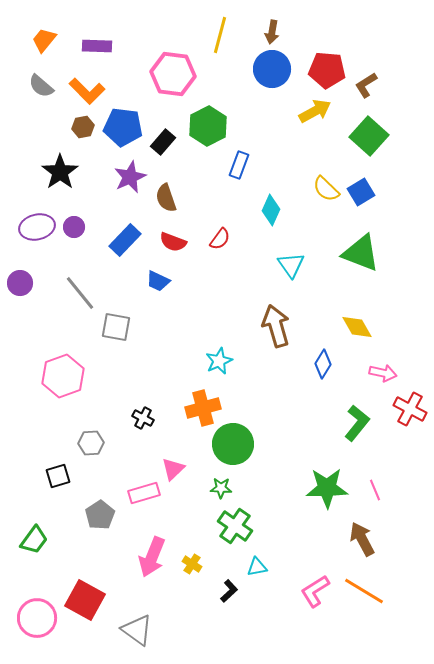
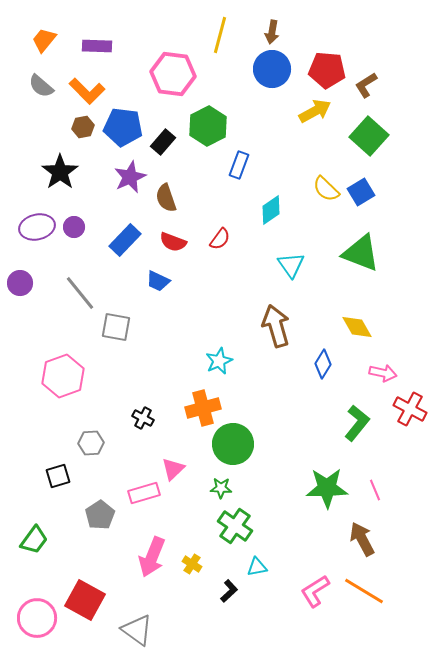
cyan diamond at (271, 210): rotated 32 degrees clockwise
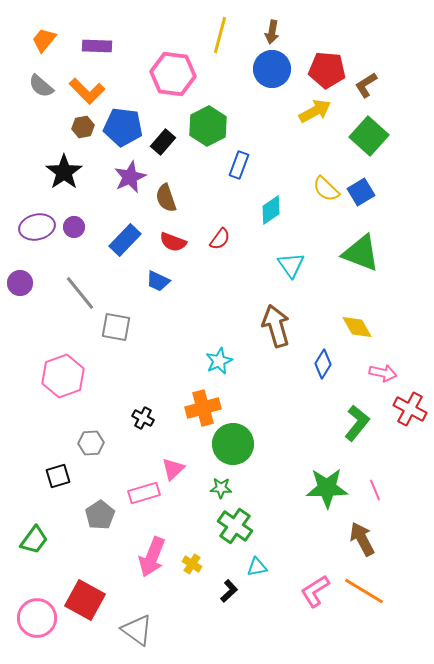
black star at (60, 172): moved 4 px right
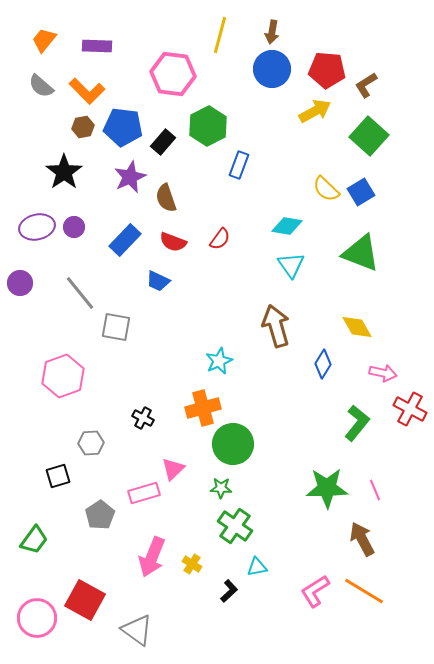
cyan diamond at (271, 210): moved 16 px right, 16 px down; rotated 44 degrees clockwise
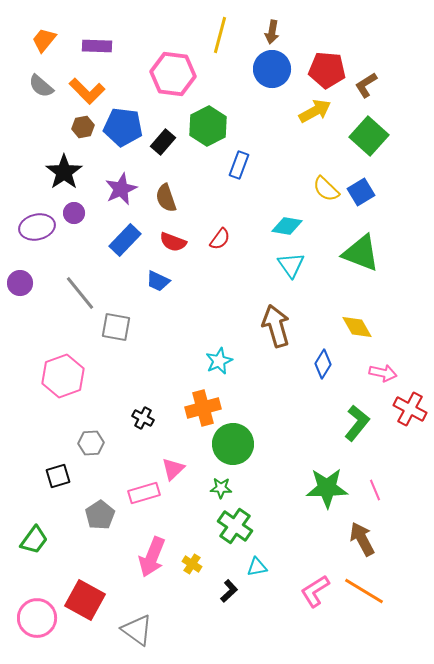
purple star at (130, 177): moved 9 px left, 12 px down
purple circle at (74, 227): moved 14 px up
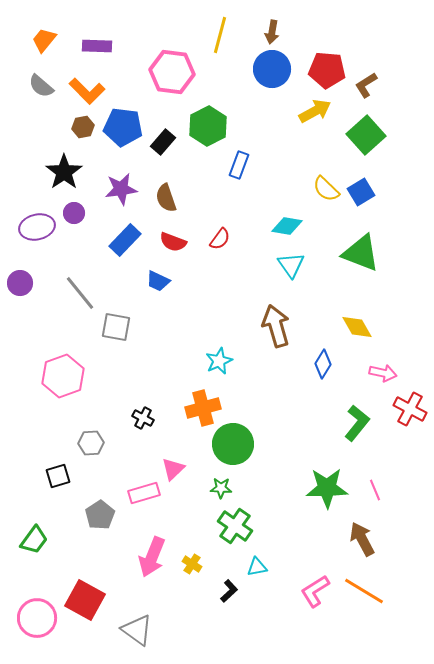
pink hexagon at (173, 74): moved 1 px left, 2 px up
green square at (369, 136): moved 3 px left, 1 px up; rotated 6 degrees clockwise
purple star at (121, 189): rotated 16 degrees clockwise
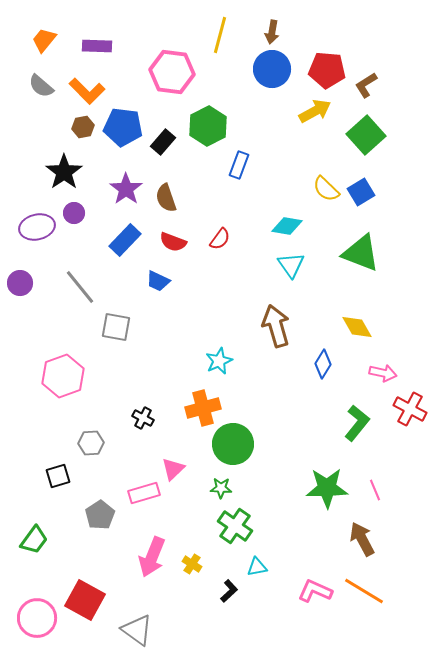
purple star at (121, 189): moved 5 px right; rotated 28 degrees counterclockwise
gray line at (80, 293): moved 6 px up
pink L-shape at (315, 591): rotated 56 degrees clockwise
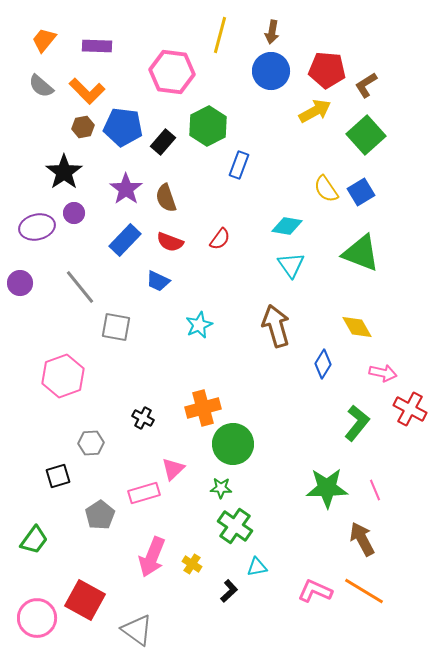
blue circle at (272, 69): moved 1 px left, 2 px down
yellow semicircle at (326, 189): rotated 12 degrees clockwise
red semicircle at (173, 242): moved 3 px left
cyan star at (219, 361): moved 20 px left, 36 px up
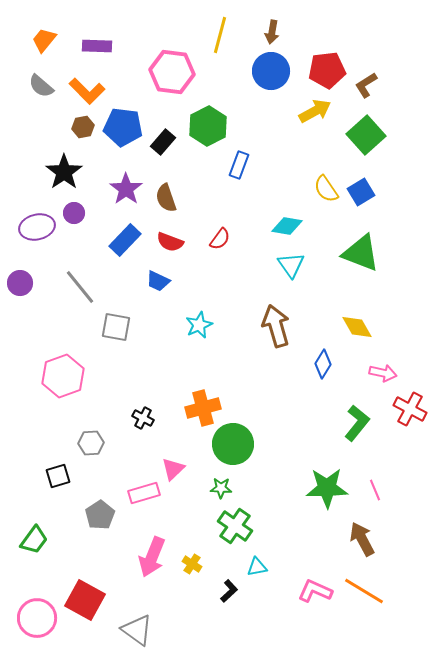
red pentagon at (327, 70): rotated 12 degrees counterclockwise
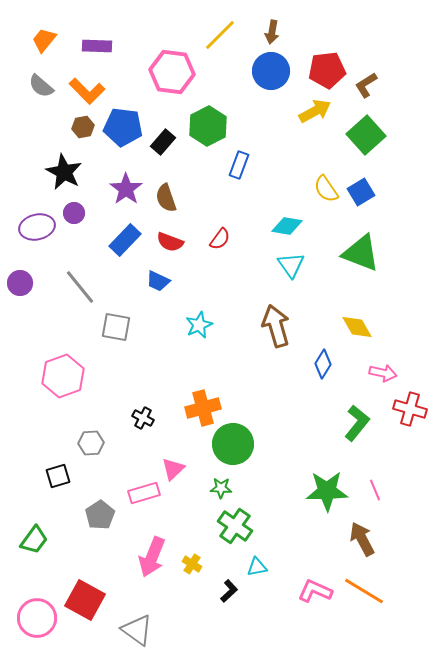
yellow line at (220, 35): rotated 30 degrees clockwise
black star at (64, 172): rotated 9 degrees counterclockwise
red cross at (410, 409): rotated 12 degrees counterclockwise
green star at (327, 488): moved 3 px down
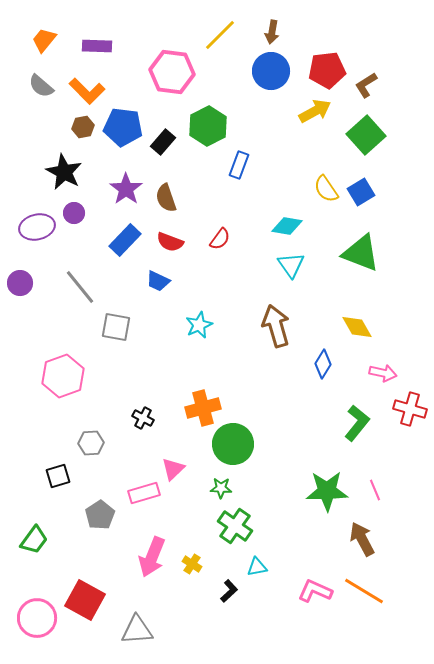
gray triangle at (137, 630): rotated 40 degrees counterclockwise
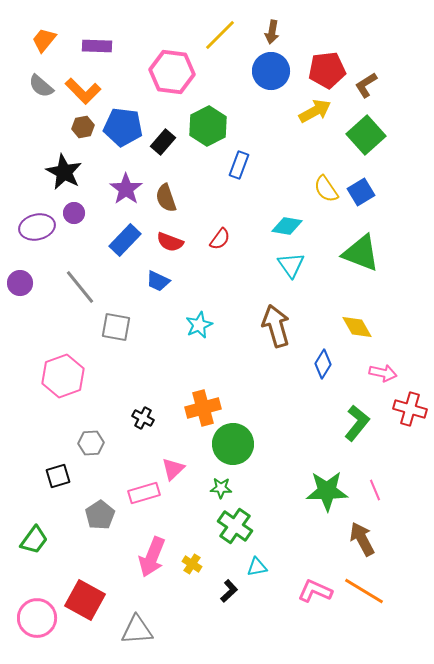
orange L-shape at (87, 91): moved 4 px left
